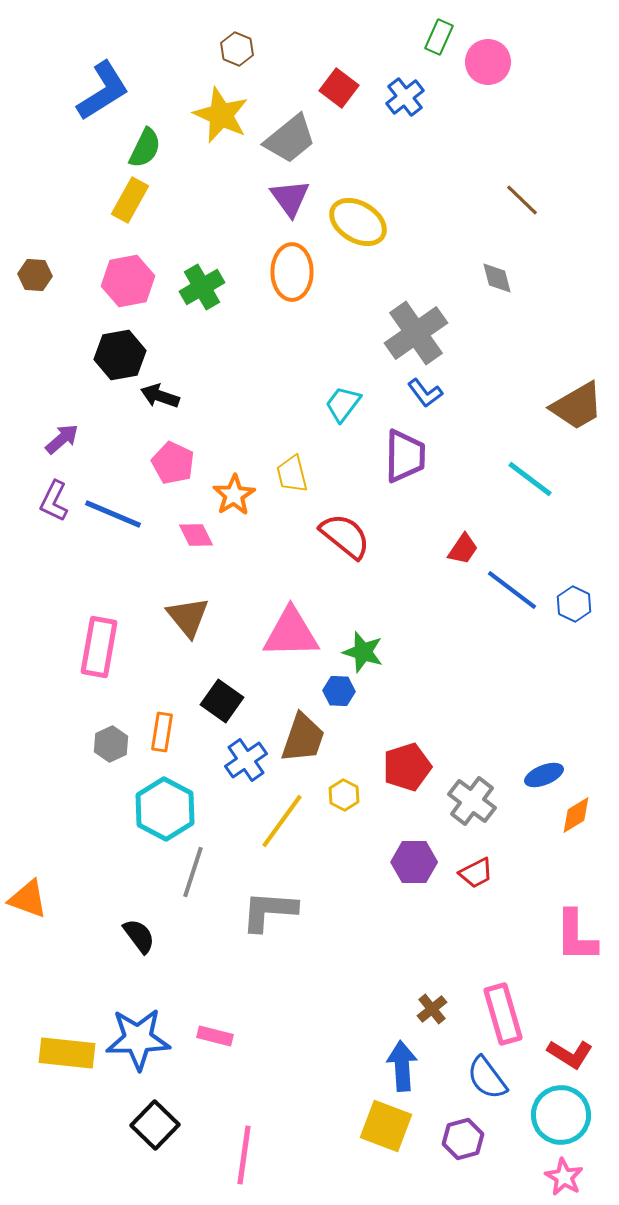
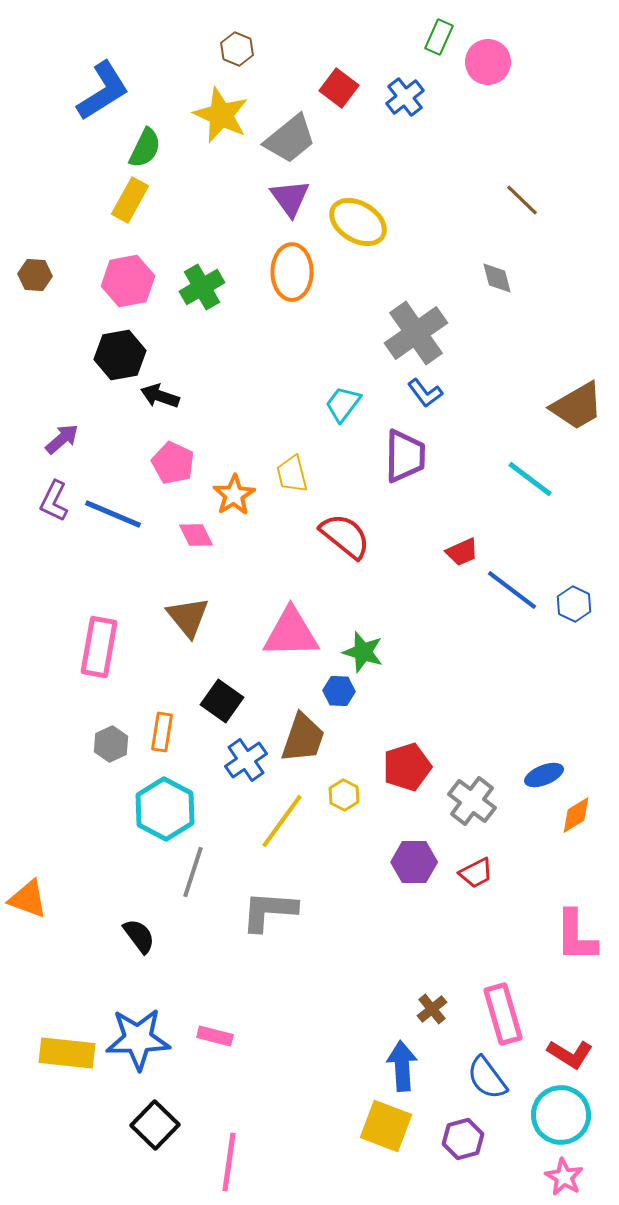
red trapezoid at (463, 549): moved 1 px left, 3 px down; rotated 32 degrees clockwise
pink line at (244, 1155): moved 15 px left, 7 px down
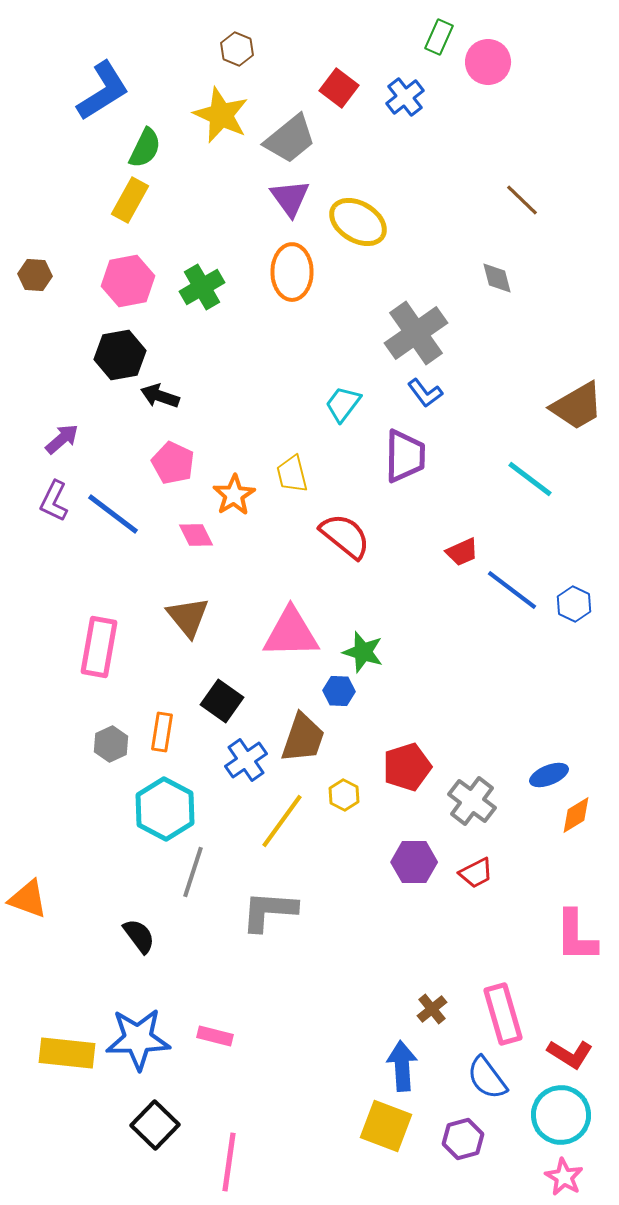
blue line at (113, 514): rotated 14 degrees clockwise
blue ellipse at (544, 775): moved 5 px right
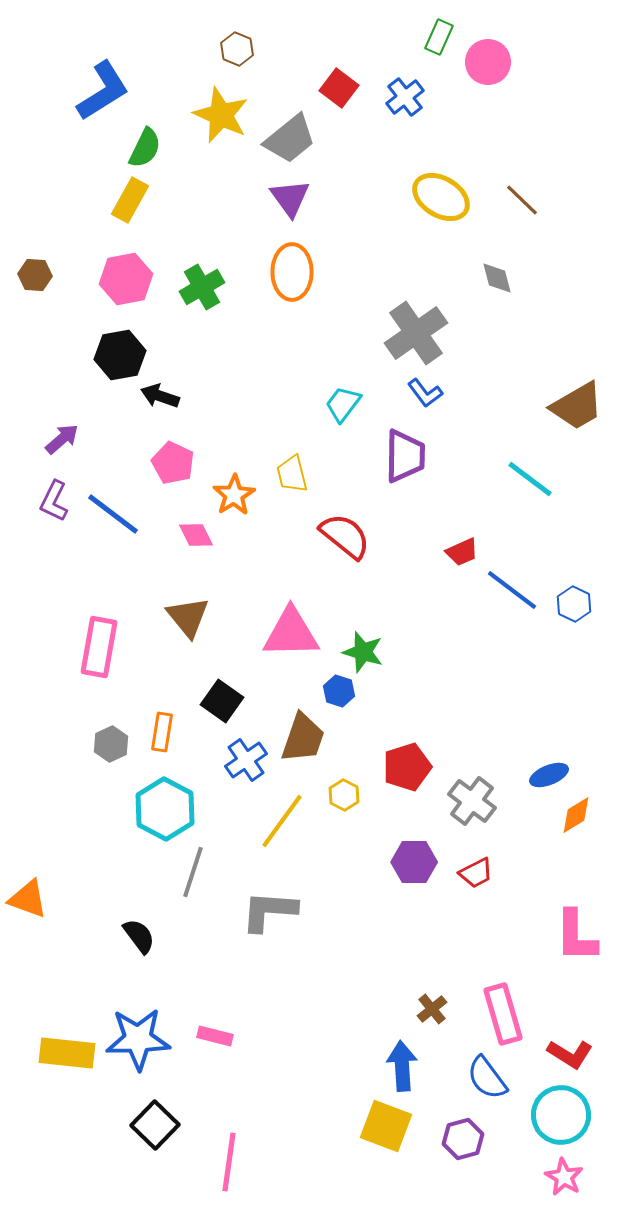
yellow ellipse at (358, 222): moved 83 px right, 25 px up
pink hexagon at (128, 281): moved 2 px left, 2 px up
blue hexagon at (339, 691): rotated 16 degrees clockwise
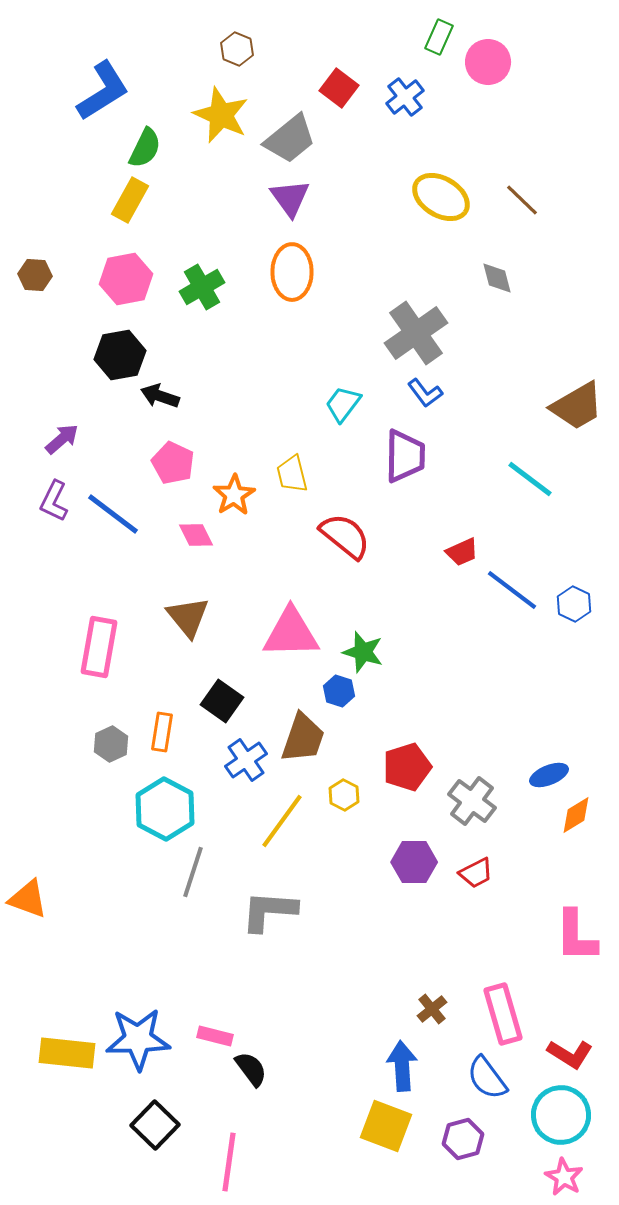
black semicircle at (139, 936): moved 112 px right, 133 px down
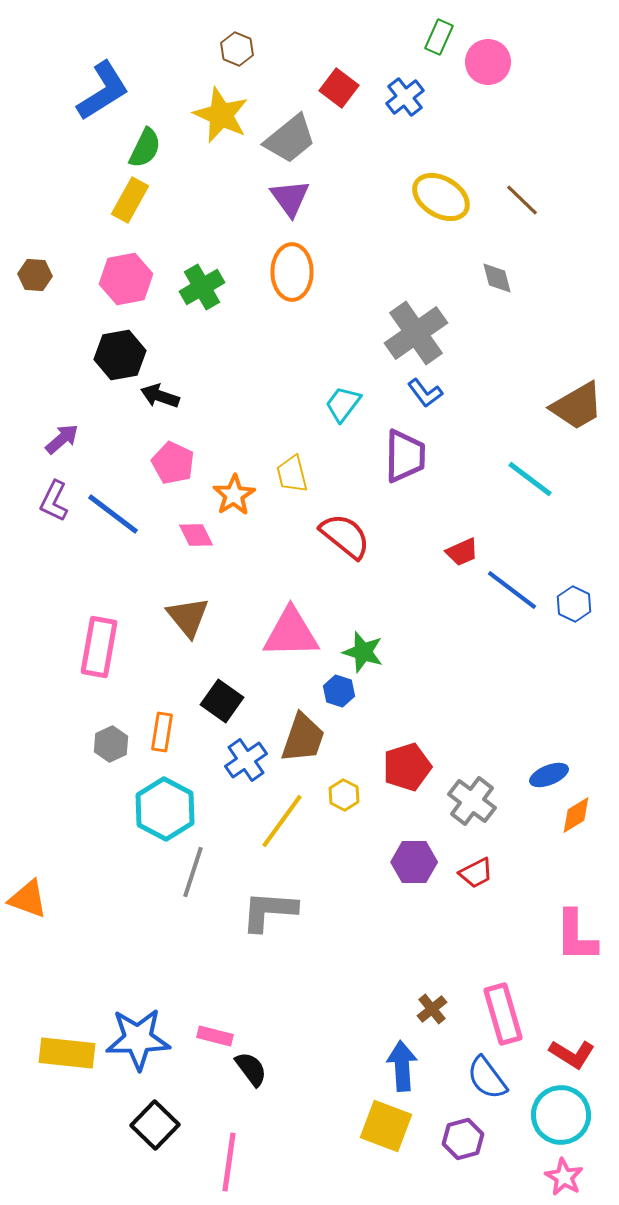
red L-shape at (570, 1054): moved 2 px right
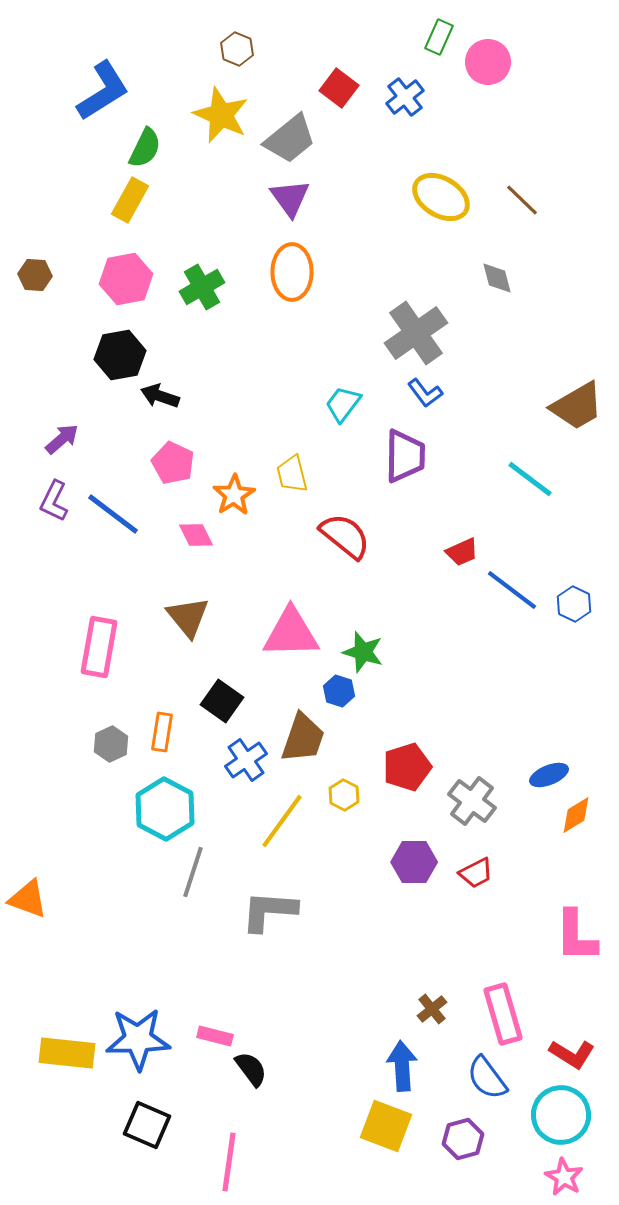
black square at (155, 1125): moved 8 px left; rotated 21 degrees counterclockwise
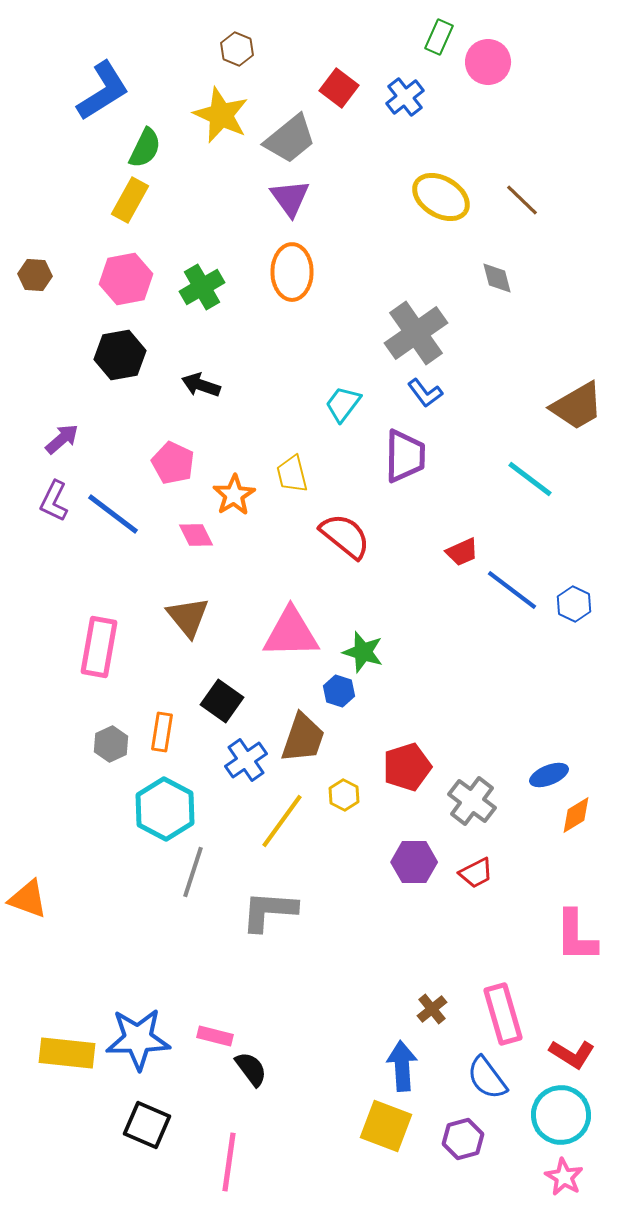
black arrow at (160, 396): moved 41 px right, 11 px up
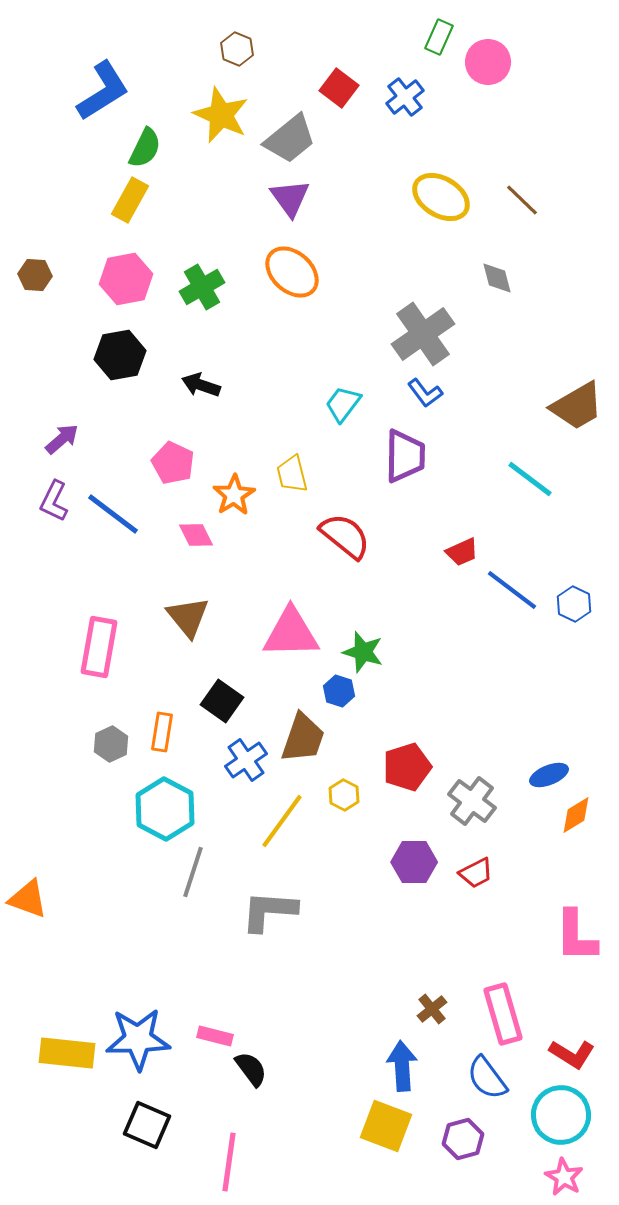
orange ellipse at (292, 272): rotated 48 degrees counterclockwise
gray cross at (416, 333): moved 7 px right, 1 px down
